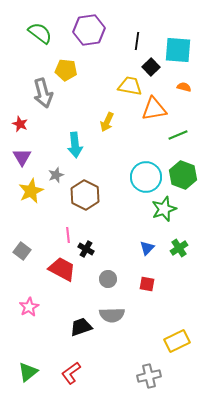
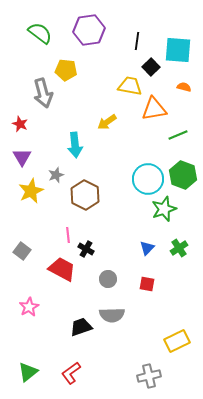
yellow arrow: rotated 30 degrees clockwise
cyan circle: moved 2 px right, 2 px down
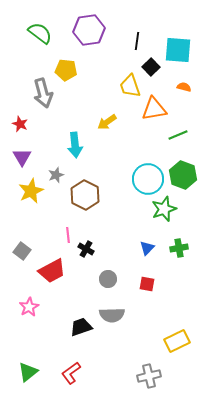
yellow trapezoid: rotated 120 degrees counterclockwise
green cross: rotated 24 degrees clockwise
red trapezoid: moved 10 px left, 2 px down; rotated 124 degrees clockwise
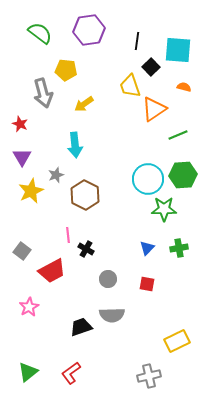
orange triangle: rotated 24 degrees counterclockwise
yellow arrow: moved 23 px left, 18 px up
green hexagon: rotated 24 degrees counterclockwise
green star: rotated 20 degrees clockwise
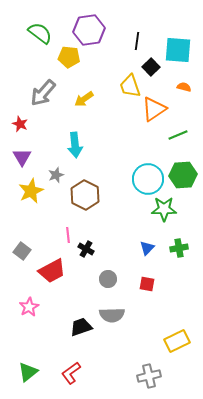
yellow pentagon: moved 3 px right, 13 px up
gray arrow: rotated 56 degrees clockwise
yellow arrow: moved 5 px up
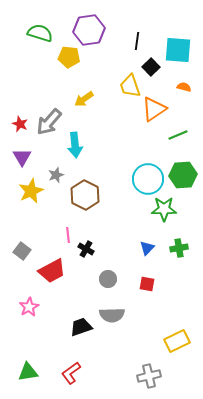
green semicircle: rotated 20 degrees counterclockwise
gray arrow: moved 6 px right, 29 px down
green triangle: rotated 30 degrees clockwise
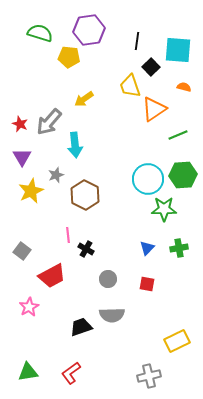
red trapezoid: moved 5 px down
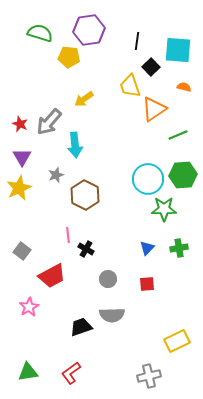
yellow star: moved 12 px left, 3 px up
red square: rotated 14 degrees counterclockwise
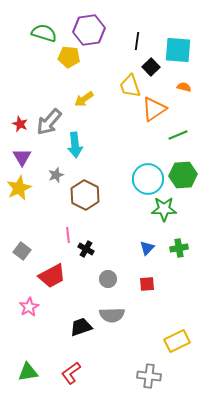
green semicircle: moved 4 px right
gray cross: rotated 20 degrees clockwise
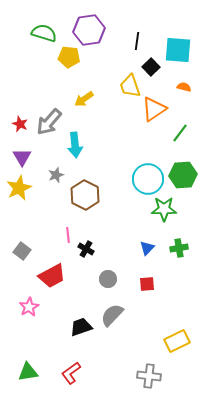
green line: moved 2 px right, 2 px up; rotated 30 degrees counterclockwise
gray semicircle: rotated 135 degrees clockwise
